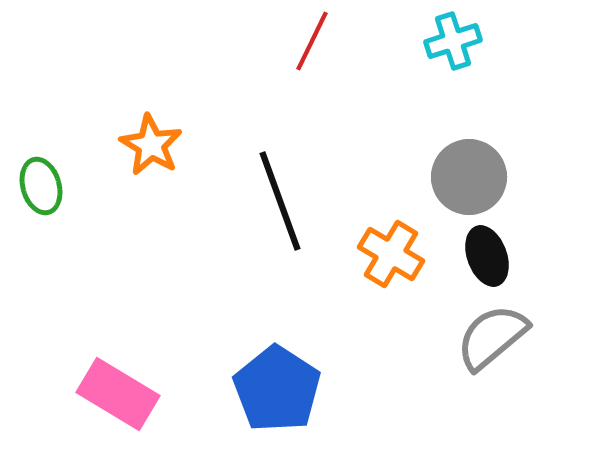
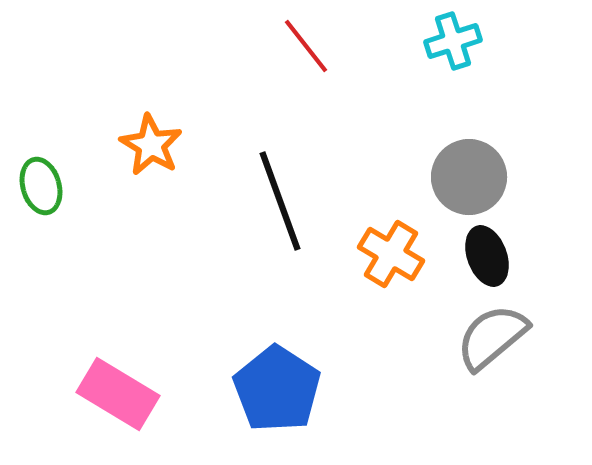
red line: moved 6 px left, 5 px down; rotated 64 degrees counterclockwise
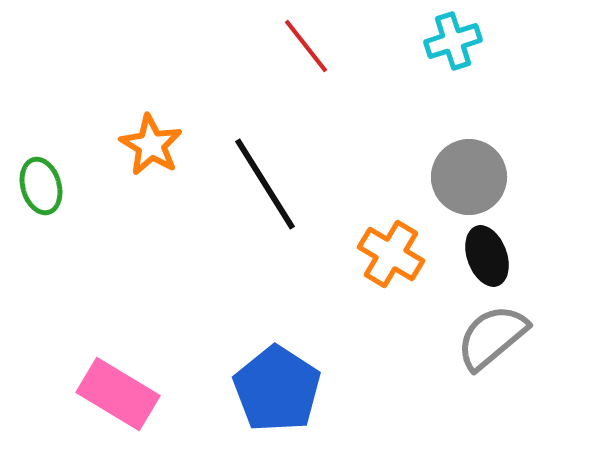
black line: moved 15 px left, 17 px up; rotated 12 degrees counterclockwise
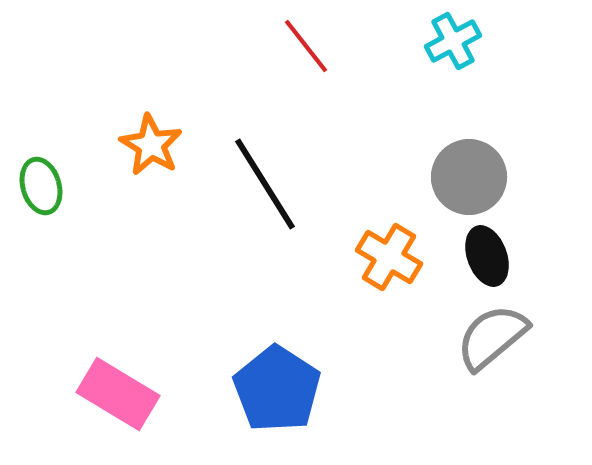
cyan cross: rotated 10 degrees counterclockwise
orange cross: moved 2 px left, 3 px down
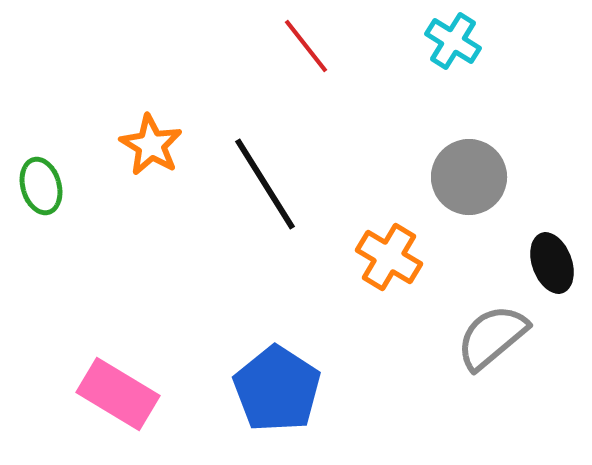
cyan cross: rotated 30 degrees counterclockwise
black ellipse: moved 65 px right, 7 px down
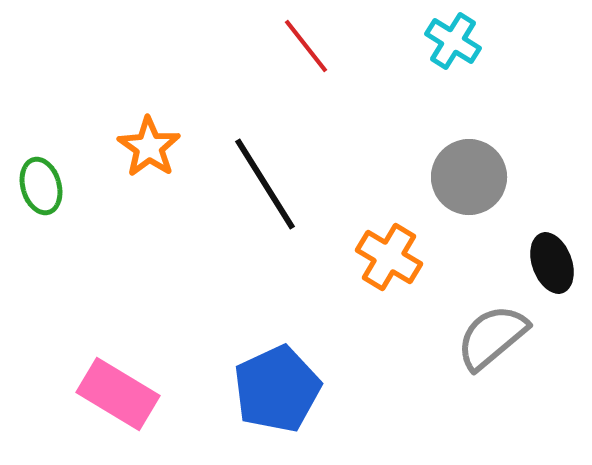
orange star: moved 2 px left, 2 px down; rotated 4 degrees clockwise
blue pentagon: rotated 14 degrees clockwise
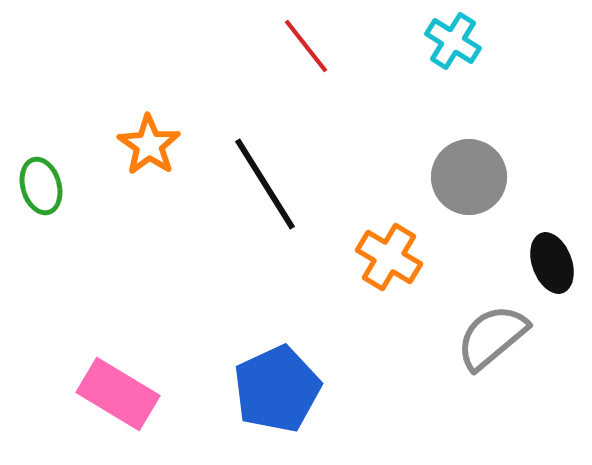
orange star: moved 2 px up
